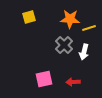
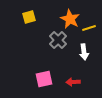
orange star: rotated 24 degrees clockwise
gray cross: moved 6 px left, 5 px up
white arrow: rotated 21 degrees counterclockwise
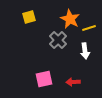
white arrow: moved 1 px right, 1 px up
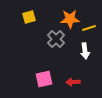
orange star: rotated 30 degrees counterclockwise
gray cross: moved 2 px left, 1 px up
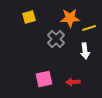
orange star: moved 1 px up
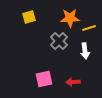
gray cross: moved 3 px right, 2 px down
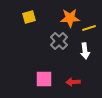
pink square: rotated 12 degrees clockwise
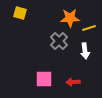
yellow square: moved 9 px left, 4 px up; rotated 32 degrees clockwise
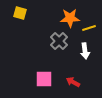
red arrow: rotated 32 degrees clockwise
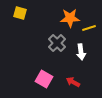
gray cross: moved 2 px left, 2 px down
white arrow: moved 4 px left, 1 px down
pink square: rotated 30 degrees clockwise
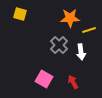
yellow square: moved 1 px down
yellow line: moved 2 px down
gray cross: moved 2 px right, 2 px down
red arrow: rotated 32 degrees clockwise
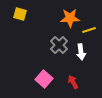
pink square: rotated 12 degrees clockwise
